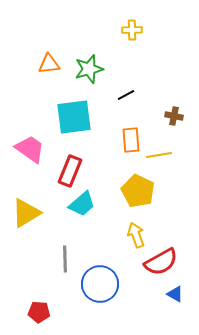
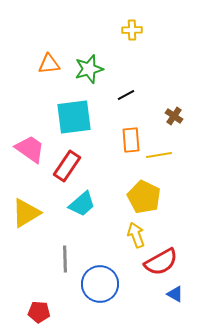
brown cross: rotated 24 degrees clockwise
red rectangle: moved 3 px left, 5 px up; rotated 12 degrees clockwise
yellow pentagon: moved 6 px right, 6 px down
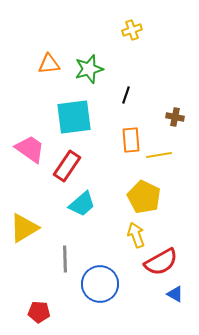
yellow cross: rotated 18 degrees counterclockwise
black line: rotated 42 degrees counterclockwise
brown cross: moved 1 px right, 1 px down; rotated 24 degrees counterclockwise
yellow triangle: moved 2 px left, 15 px down
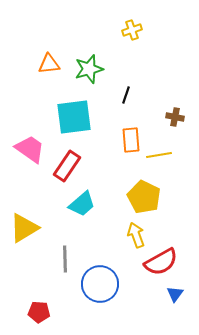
blue triangle: rotated 36 degrees clockwise
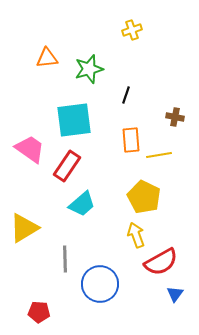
orange triangle: moved 2 px left, 6 px up
cyan square: moved 3 px down
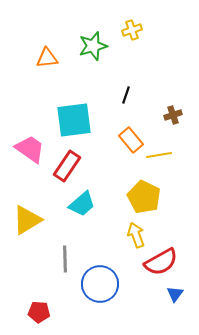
green star: moved 4 px right, 23 px up
brown cross: moved 2 px left, 2 px up; rotated 30 degrees counterclockwise
orange rectangle: rotated 35 degrees counterclockwise
yellow triangle: moved 3 px right, 8 px up
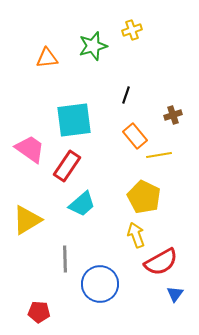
orange rectangle: moved 4 px right, 4 px up
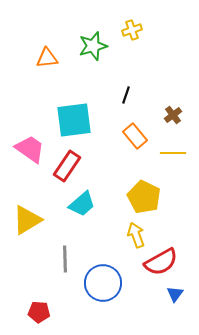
brown cross: rotated 18 degrees counterclockwise
yellow line: moved 14 px right, 2 px up; rotated 10 degrees clockwise
blue circle: moved 3 px right, 1 px up
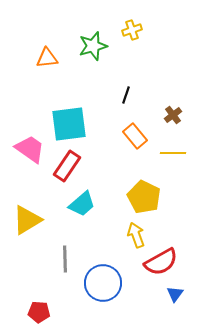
cyan square: moved 5 px left, 4 px down
